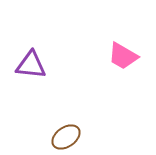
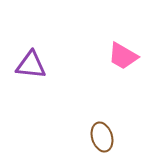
brown ellipse: moved 36 px right; rotated 72 degrees counterclockwise
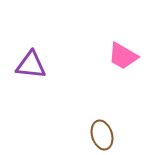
brown ellipse: moved 2 px up
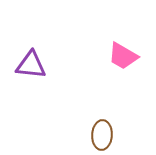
brown ellipse: rotated 20 degrees clockwise
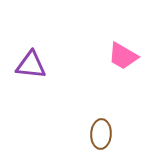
brown ellipse: moved 1 px left, 1 px up
